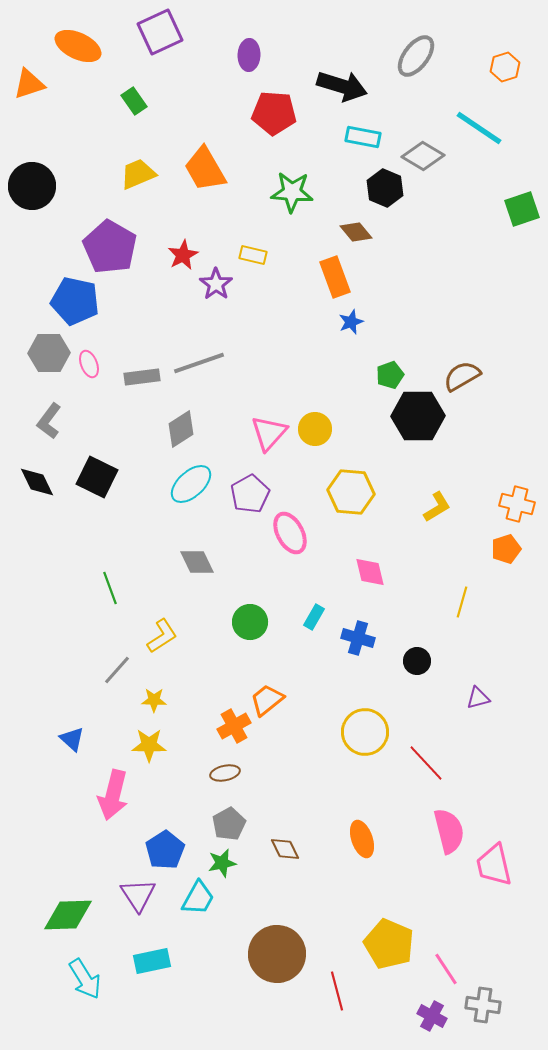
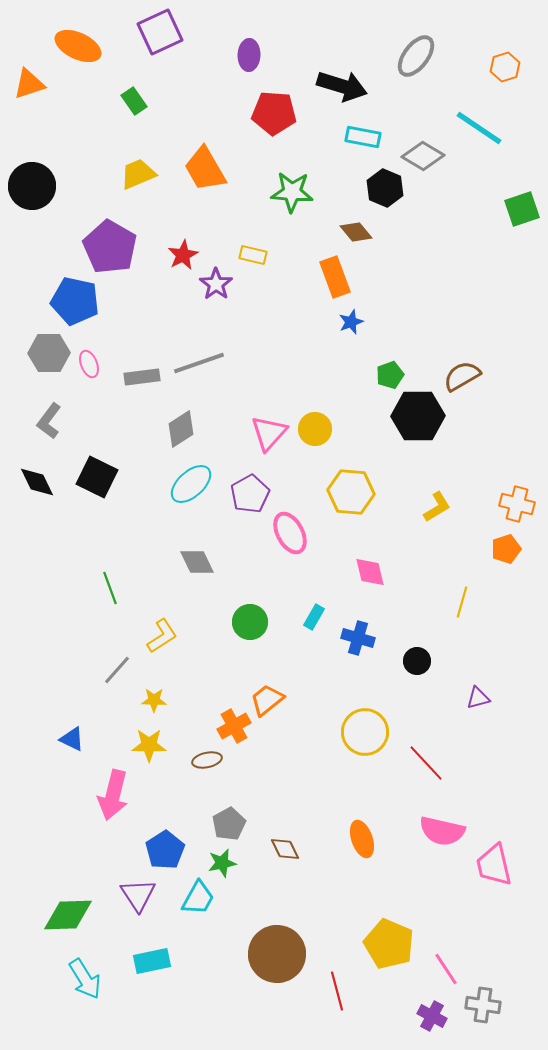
blue triangle at (72, 739): rotated 16 degrees counterclockwise
brown ellipse at (225, 773): moved 18 px left, 13 px up
pink semicircle at (449, 831): moved 7 px left; rotated 117 degrees clockwise
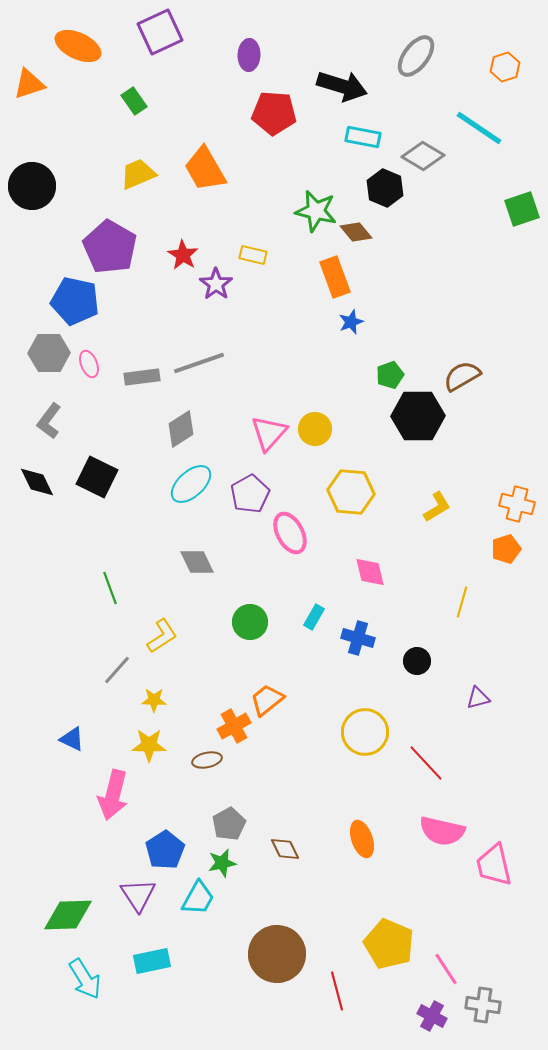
green star at (292, 192): moved 24 px right, 19 px down; rotated 9 degrees clockwise
red star at (183, 255): rotated 12 degrees counterclockwise
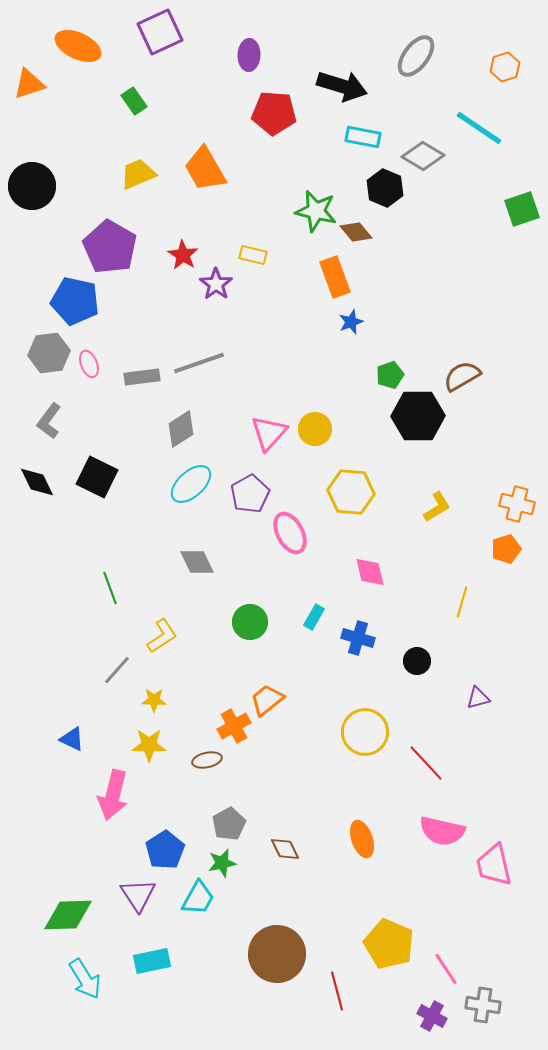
gray hexagon at (49, 353): rotated 6 degrees counterclockwise
